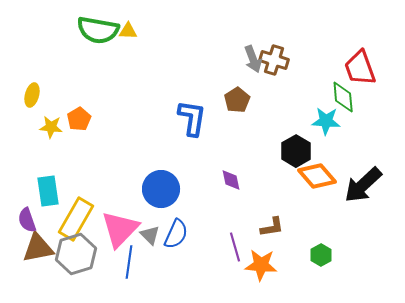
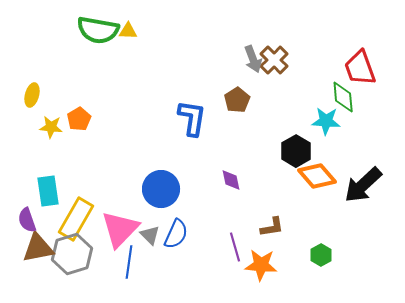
brown cross: rotated 28 degrees clockwise
gray hexagon: moved 4 px left
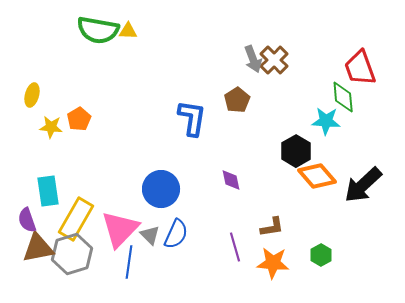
orange star: moved 12 px right, 2 px up
